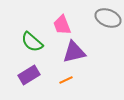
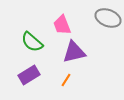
orange line: rotated 32 degrees counterclockwise
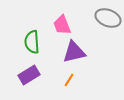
green semicircle: rotated 45 degrees clockwise
orange line: moved 3 px right
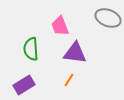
pink trapezoid: moved 2 px left, 1 px down
green semicircle: moved 1 px left, 7 px down
purple triangle: moved 1 px right, 1 px down; rotated 20 degrees clockwise
purple rectangle: moved 5 px left, 10 px down
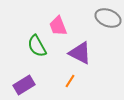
pink trapezoid: moved 2 px left
green semicircle: moved 6 px right, 3 px up; rotated 25 degrees counterclockwise
purple triangle: moved 5 px right; rotated 20 degrees clockwise
orange line: moved 1 px right, 1 px down
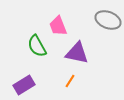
gray ellipse: moved 2 px down
purple triangle: moved 3 px left; rotated 15 degrees counterclockwise
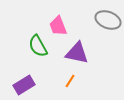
green semicircle: moved 1 px right
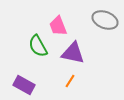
gray ellipse: moved 3 px left
purple triangle: moved 4 px left
purple rectangle: rotated 60 degrees clockwise
